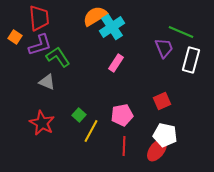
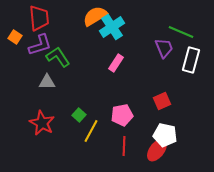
gray triangle: rotated 24 degrees counterclockwise
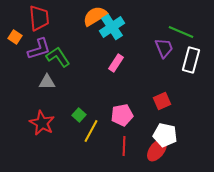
purple L-shape: moved 1 px left, 4 px down
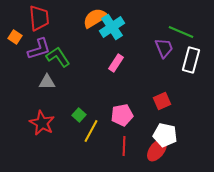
orange semicircle: moved 2 px down
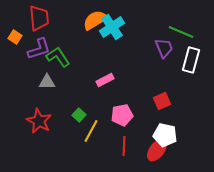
orange semicircle: moved 2 px down
pink rectangle: moved 11 px left, 17 px down; rotated 30 degrees clockwise
red star: moved 3 px left, 2 px up
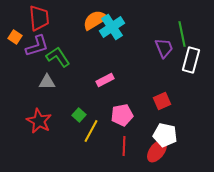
green line: moved 1 px right, 2 px down; rotated 55 degrees clockwise
purple L-shape: moved 2 px left, 3 px up
red ellipse: moved 1 px down
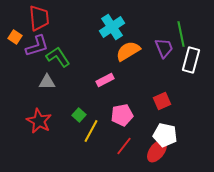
orange semicircle: moved 33 px right, 31 px down
green line: moved 1 px left
red line: rotated 36 degrees clockwise
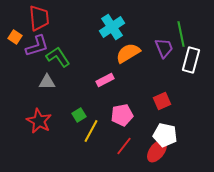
orange semicircle: moved 2 px down
green square: rotated 16 degrees clockwise
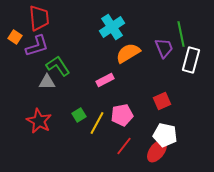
green L-shape: moved 9 px down
yellow line: moved 6 px right, 8 px up
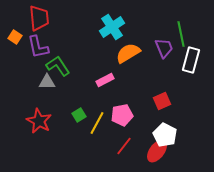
purple L-shape: moved 1 px right, 1 px down; rotated 95 degrees clockwise
white pentagon: rotated 15 degrees clockwise
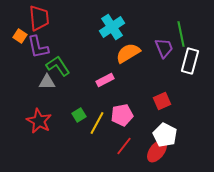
orange square: moved 5 px right, 1 px up
white rectangle: moved 1 px left, 1 px down
